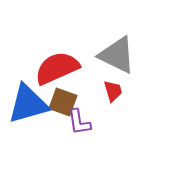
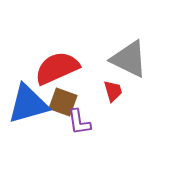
gray triangle: moved 12 px right, 4 px down
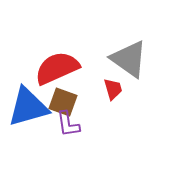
gray triangle: rotated 9 degrees clockwise
red trapezoid: moved 2 px up
blue triangle: moved 3 px down
purple L-shape: moved 11 px left, 2 px down
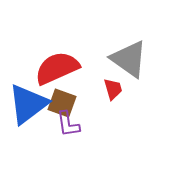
brown square: moved 1 px left, 1 px down
blue triangle: moved 3 px up; rotated 21 degrees counterclockwise
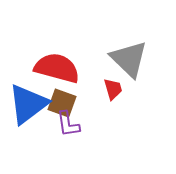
gray triangle: rotated 9 degrees clockwise
red semicircle: rotated 39 degrees clockwise
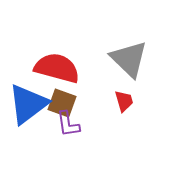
red trapezoid: moved 11 px right, 12 px down
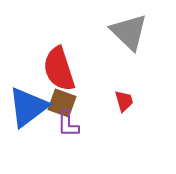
gray triangle: moved 27 px up
red semicircle: moved 2 px right, 1 px down; rotated 123 degrees counterclockwise
blue triangle: moved 3 px down
purple L-shape: rotated 8 degrees clockwise
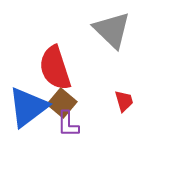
gray triangle: moved 17 px left, 2 px up
red semicircle: moved 4 px left, 1 px up
brown square: rotated 20 degrees clockwise
